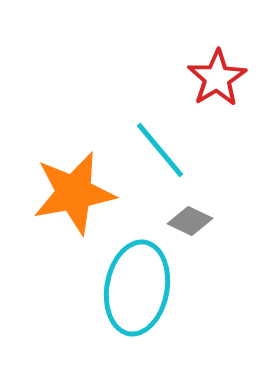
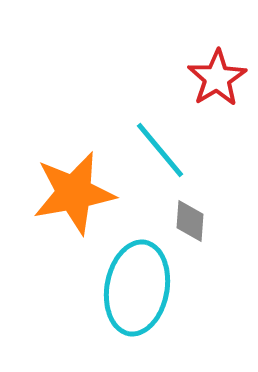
gray diamond: rotated 69 degrees clockwise
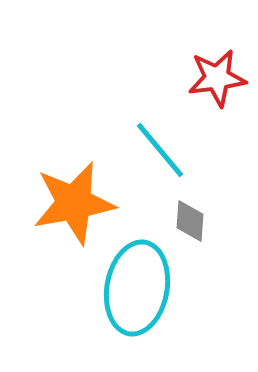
red star: rotated 24 degrees clockwise
orange star: moved 10 px down
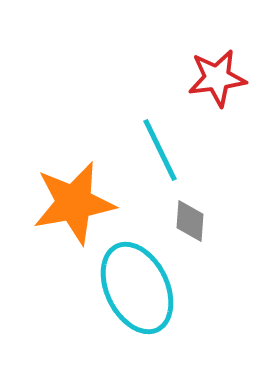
cyan line: rotated 14 degrees clockwise
cyan ellipse: rotated 36 degrees counterclockwise
